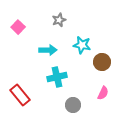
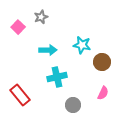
gray star: moved 18 px left, 3 px up
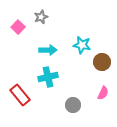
cyan cross: moved 9 px left
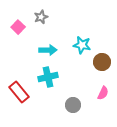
red rectangle: moved 1 px left, 3 px up
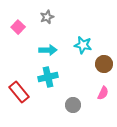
gray star: moved 6 px right
cyan star: moved 1 px right
brown circle: moved 2 px right, 2 px down
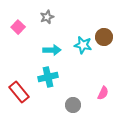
cyan arrow: moved 4 px right
brown circle: moved 27 px up
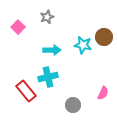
red rectangle: moved 7 px right, 1 px up
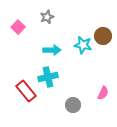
brown circle: moved 1 px left, 1 px up
